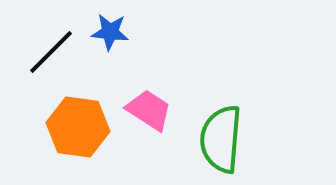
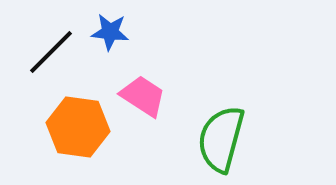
pink trapezoid: moved 6 px left, 14 px up
green semicircle: rotated 10 degrees clockwise
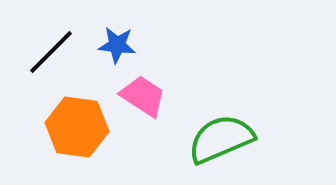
blue star: moved 7 px right, 13 px down
orange hexagon: moved 1 px left
green semicircle: rotated 52 degrees clockwise
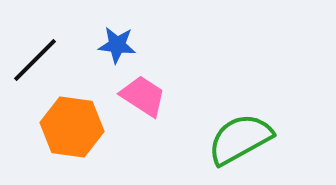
black line: moved 16 px left, 8 px down
orange hexagon: moved 5 px left
green semicircle: moved 19 px right; rotated 6 degrees counterclockwise
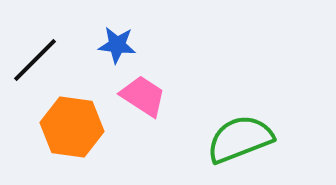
green semicircle: rotated 8 degrees clockwise
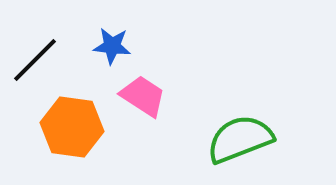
blue star: moved 5 px left, 1 px down
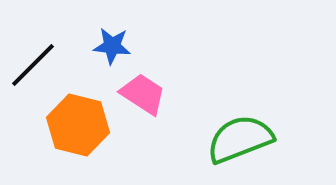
black line: moved 2 px left, 5 px down
pink trapezoid: moved 2 px up
orange hexagon: moved 6 px right, 2 px up; rotated 6 degrees clockwise
